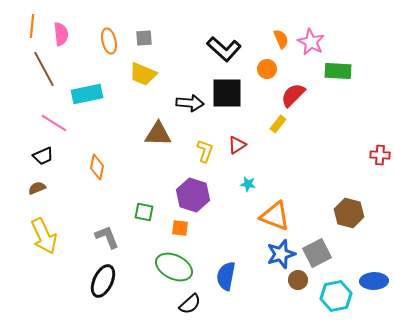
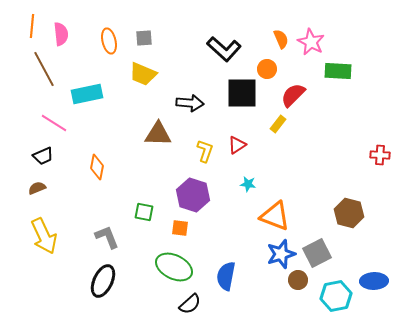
black square at (227, 93): moved 15 px right
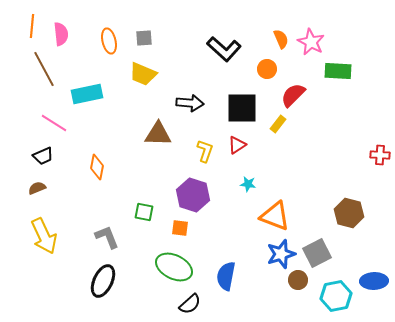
black square at (242, 93): moved 15 px down
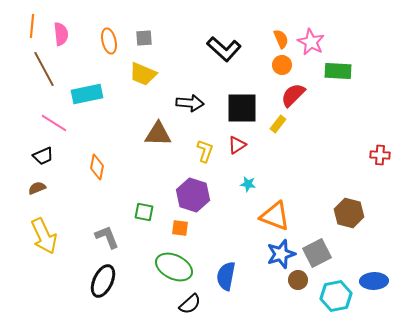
orange circle at (267, 69): moved 15 px right, 4 px up
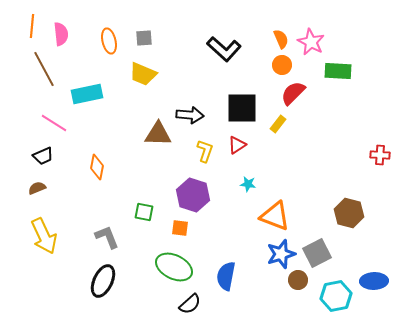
red semicircle at (293, 95): moved 2 px up
black arrow at (190, 103): moved 12 px down
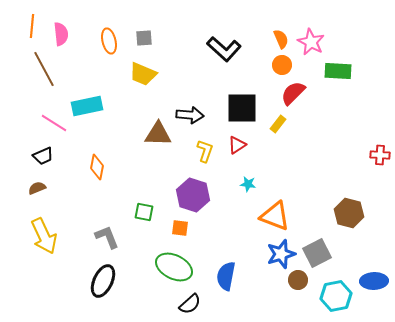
cyan rectangle at (87, 94): moved 12 px down
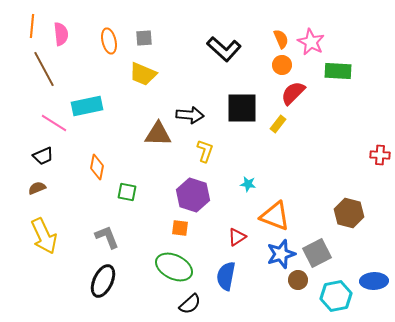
red triangle at (237, 145): moved 92 px down
green square at (144, 212): moved 17 px left, 20 px up
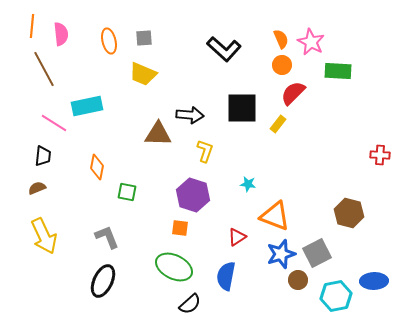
black trapezoid at (43, 156): rotated 60 degrees counterclockwise
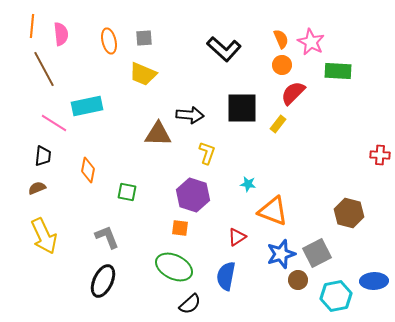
yellow L-shape at (205, 151): moved 2 px right, 2 px down
orange diamond at (97, 167): moved 9 px left, 3 px down
orange triangle at (275, 216): moved 2 px left, 5 px up
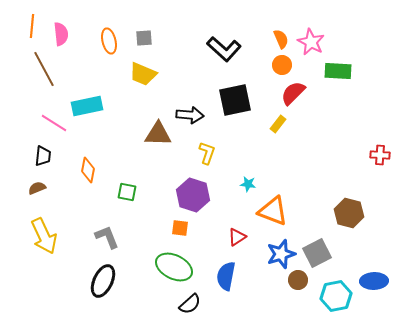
black square at (242, 108): moved 7 px left, 8 px up; rotated 12 degrees counterclockwise
